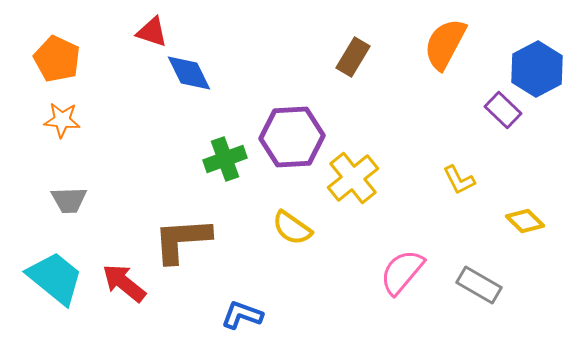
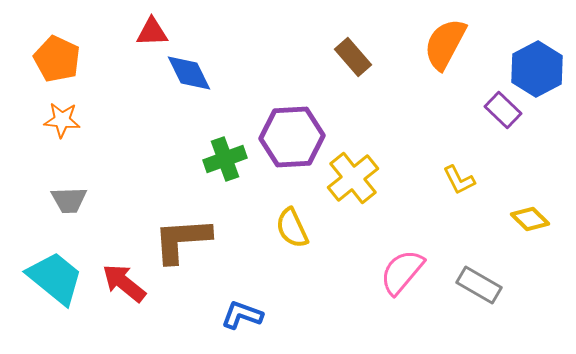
red triangle: rotated 20 degrees counterclockwise
brown rectangle: rotated 72 degrees counterclockwise
yellow diamond: moved 5 px right, 2 px up
yellow semicircle: rotated 30 degrees clockwise
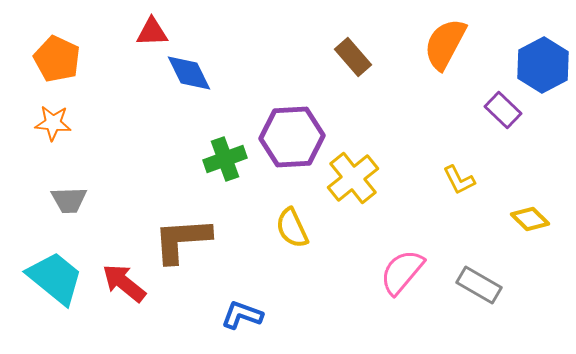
blue hexagon: moved 6 px right, 4 px up
orange star: moved 9 px left, 3 px down
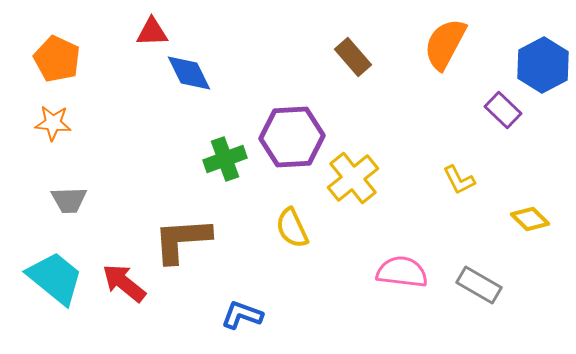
pink semicircle: rotated 57 degrees clockwise
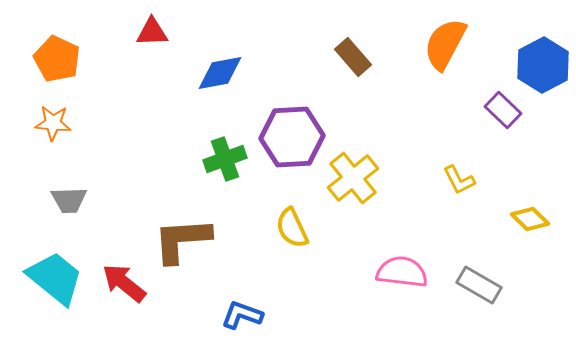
blue diamond: moved 31 px right; rotated 75 degrees counterclockwise
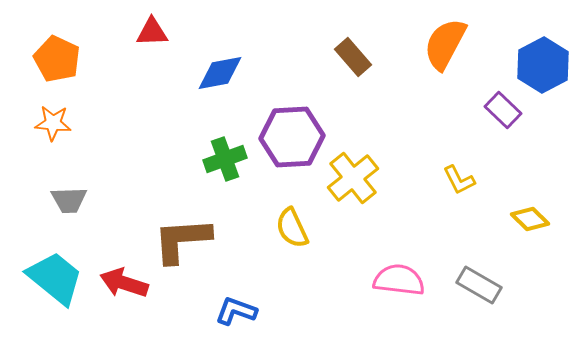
pink semicircle: moved 3 px left, 8 px down
red arrow: rotated 21 degrees counterclockwise
blue L-shape: moved 6 px left, 4 px up
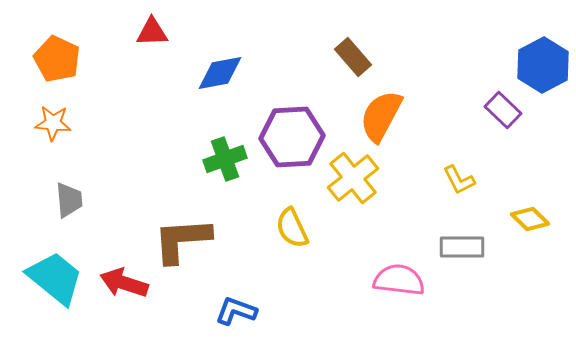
orange semicircle: moved 64 px left, 72 px down
gray trapezoid: rotated 93 degrees counterclockwise
gray rectangle: moved 17 px left, 38 px up; rotated 30 degrees counterclockwise
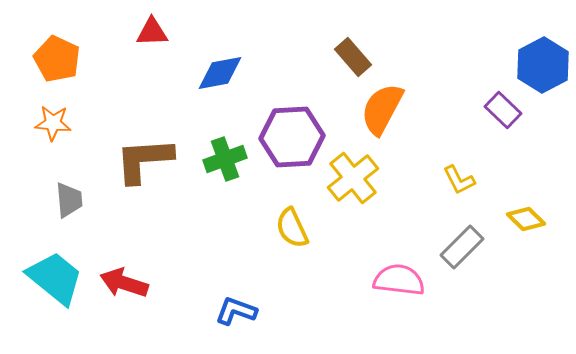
orange semicircle: moved 1 px right, 7 px up
yellow diamond: moved 4 px left
brown L-shape: moved 38 px left, 80 px up
gray rectangle: rotated 45 degrees counterclockwise
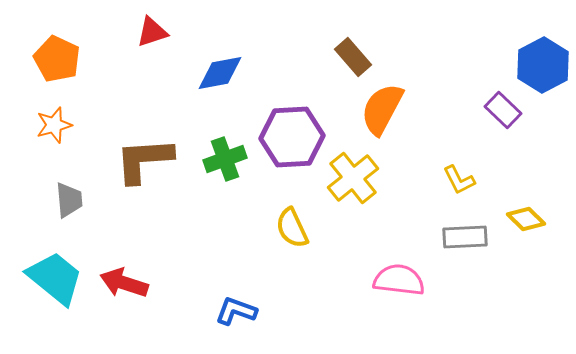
red triangle: rotated 16 degrees counterclockwise
orange star: moved 1 px right, 2 px down; rotated 21 degrees counterclockwise
gray rectangle: moved 3 px right, 10 px up; rotated 42 degrees clockwise
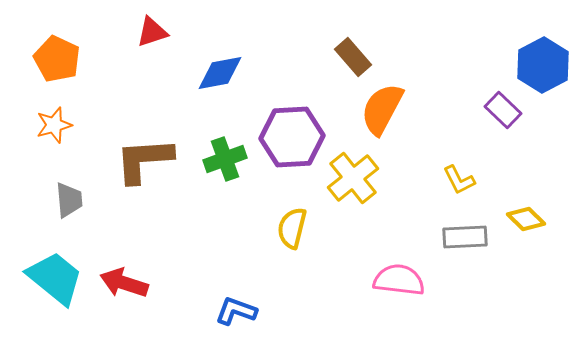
yellow semicircle: rotated 39 degrees clockwise
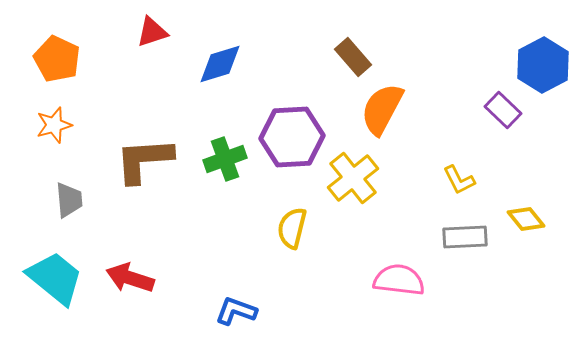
blue diamond: moved 9 px up; rotated 6 degrees counterclockwise
yellow diamond: rotated 6 degrees clockwise
red arrow: moved 6 px right, 5 px up
